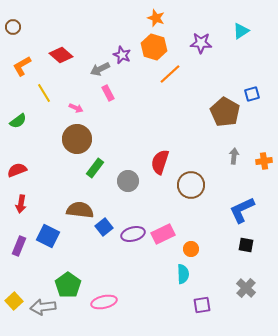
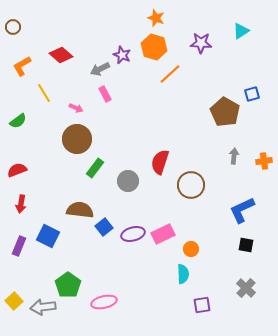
pink rectangle at (108, 93): moved 3 px left, 1 px down
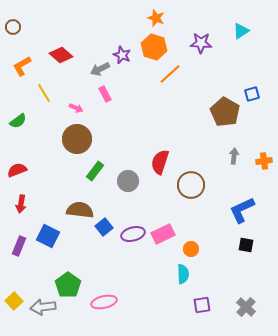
green rectangle at (95, 168): moved 3 px down
gray cross at (246, 288): moved 19 px down
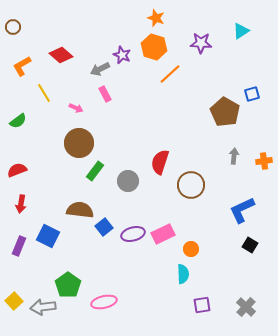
brown circle at (77, 139): moved 2 px right, 4 px down
black square at (246, 245): moved 4 px right; rotated 21 degrees clockwise
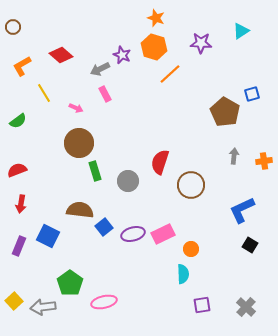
green rectangle at (95, 171): rotated 54 degrees counterclockwise
green pentagon at (68, 285): moved 2 px right, 2 px up
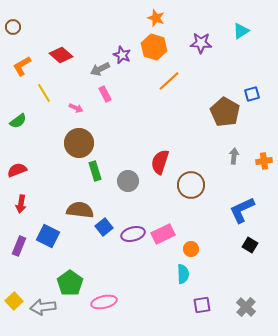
orange line at (170, 74): moved 1 px left, 7 px down
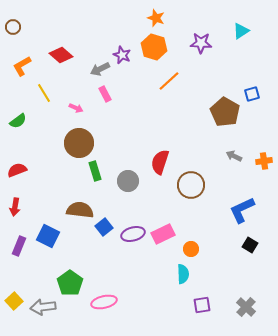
gray arrow at (234, 156): rotated 70 degrees counterclockwise
red arrow at (21, 204): moved 6 px left, 3 px down
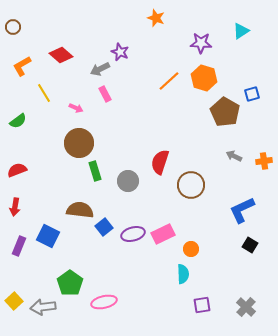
orange hexagon at (154, 47): moved 50 px right, 31 px down
purple star at (122, 55): moved 2 px left, 3 px up
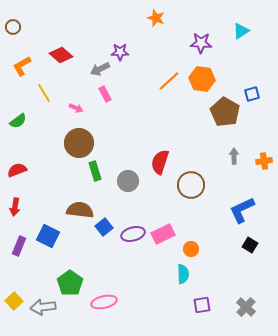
purple star at (120, 52): rotated 24 degrees counterclockwise
orange hexagon at (204, 78): moved 2 px left, 1 px down; rotated 10 degrees counterclockwise
gray arrow at (234, 156): rotated 63 degrees clockwise
